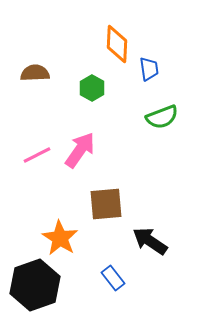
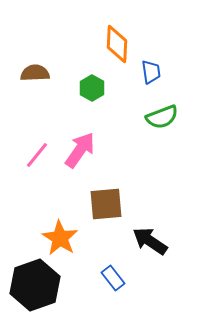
blue trapezoid: moved 2 px right, 3 px down
pink line: rotated 24 degrees counterclockwise
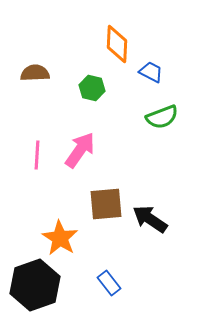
blue trapezoid: rotated 55 degrees counterclockwise
green hexagon: rotated 15 degrees counterclockwise
pink line: rotated 36 degrees counterclockwise
black arrow: moved 22 px up
blue rectangle: moved 4 px left, 5 px down
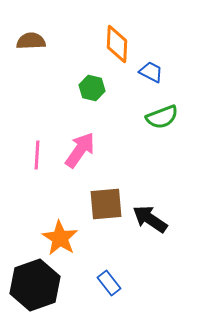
brown semicircle: moved 4 px left, 32 px up
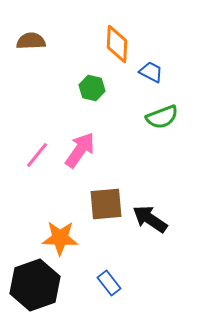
pink line: rotated 36 degrees clockwise
orange star: rotated 30 degrees counterclockwise
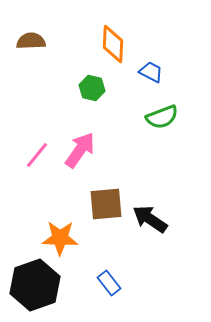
orange diamond: moved 4 px left
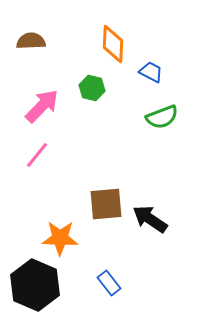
pink arrow: moved 38 px left, 44 px up; rotated 9 degrees clockwise
black hexagon: rotated 18 degrees counterclockwise
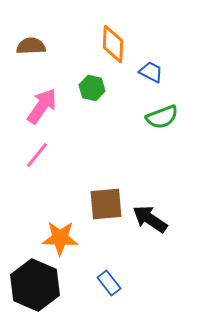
brown semicircle: moved 5 px down
pink arrow: rotated 9 degrees counterclockwise
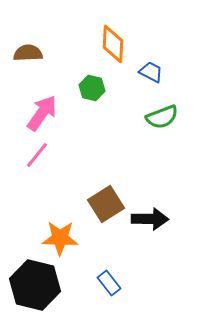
brown semicircle: moved 3 px left, 7 px down
pink arrow: moved 7 px down
brown square: rotated 27 degrees counterclockwise
black arrow: rotated 147 degrees clockwise
black hexagon: rotated 9 degrees counterclockwise
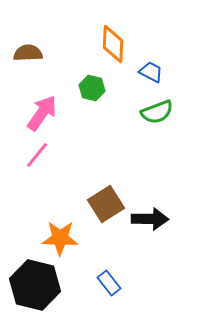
green semicircle: moved 5 px left, 5 px up
